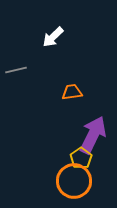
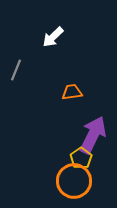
gray line: rotated 55 degrees counterclockwise
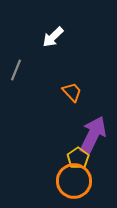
orange trapezoid: rotated 55 degrees clockwise
yellow pentagon: moved 3 px left
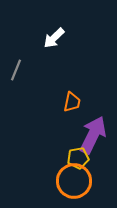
white arrow: moved 1 px right, 1 px down
orange trapezoid: moved 10 px down; rotated 55 degrees clockwise
yellow pentagon: rotated 25 degrees clockwise
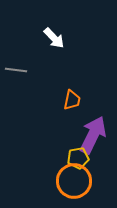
white arrow: rotated 90 degrees counterclockwise
gray line: rotated 75 degrees clockwise
orange trapezoid: moved 2 px up
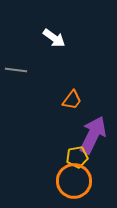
white arrow: rotated 10 degrees counterclockwise
orange trapezoid: rotated 25 degrees clockwise
yellow pentagon: moved 1 px left, 1 px up
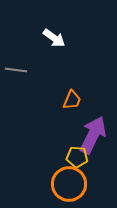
orange trapezoid: rotated 15 degrees counterclockwise
yellow pentagon: rotated 15 degrees clockwise
orange circle: moved 5 px left, 3 px down
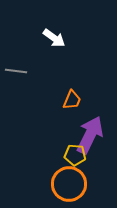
gray line: moved 1 px down
purple arrow: moved 3 px left
yellow pentagon: moved 2 px left, 2 px up
